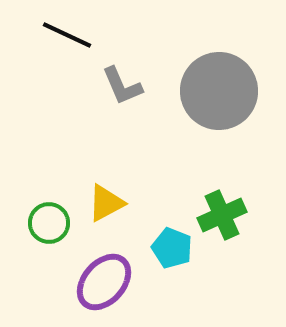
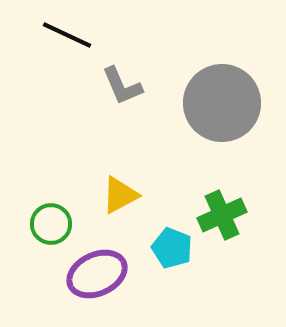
gray circle: moved 3 px right, 12 px down
yellow triangle: moved 14 px right, 8 px up
green circle: moved 2 px right, 1 px down
purple ellipse: moved 7 px left, 8 px up; rotated 24 degrees clockwise
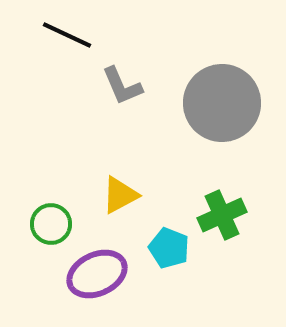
cyan pentagon: moved 3 px left
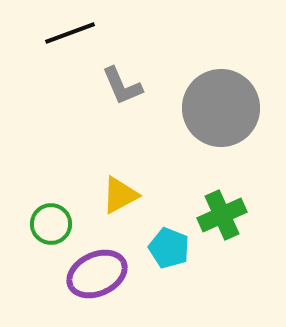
black line: moved 3 px right, 2 px up; rotated 45 degrees counterclockwise
gray circle: moved 1 px left, 5 px down
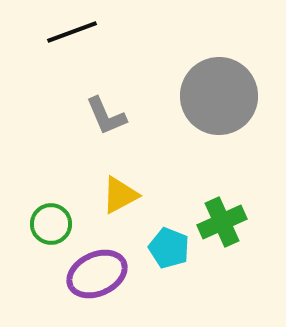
black line: moved 2 px right, 1 px up
gray L-shape: moved 16 px left, 30 px down
gray circle: moved 2 px left, 12 px up
green cross: moved 7 px down
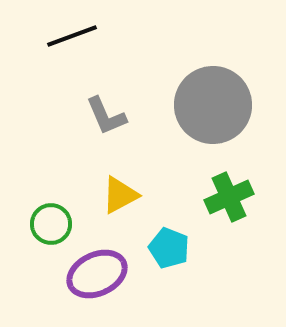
black line: moved 4 px down
gray circle: moved 6 px left, 9 px down
green cross: moved 7 px right, 25 px up
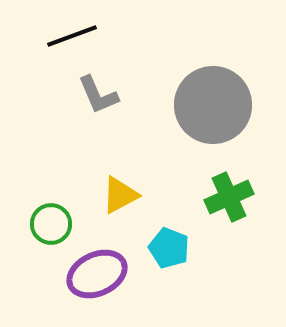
gray L-shape: moved 8 px left, 21 px up
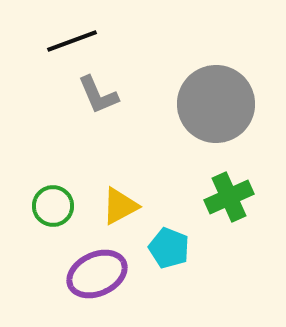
black line: moved 5 px down
gray circle: moved 3 px right, 1 px up
yellow triangle: moved 11 px down
green circle: moved 2 px right, 18 px up
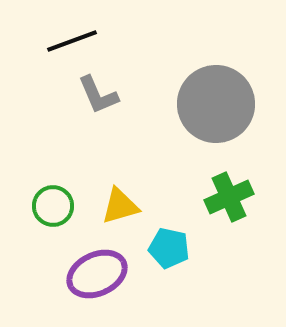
yellow triangle: rotated 12 degrees clockwise
cyan pentagon: rotated 9 degrees counterclockwise
